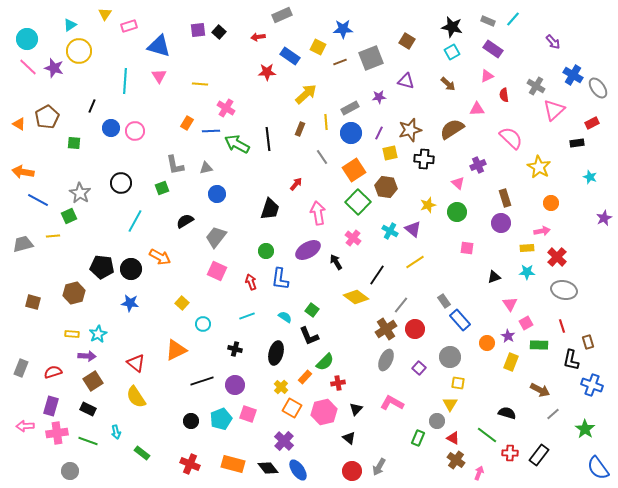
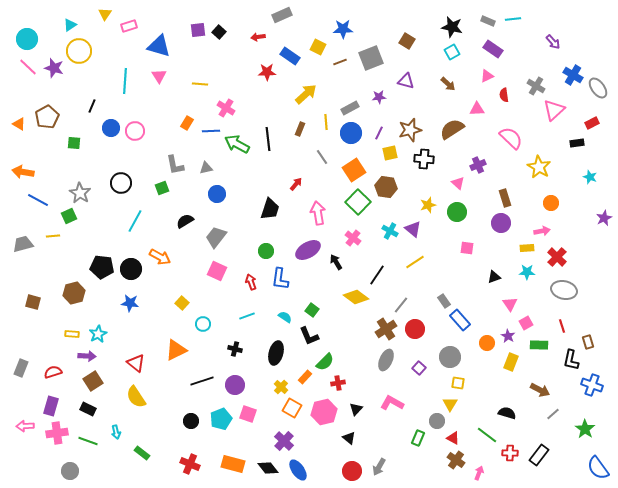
cyan line at (513, 19): rotated 42 degrees clockwise
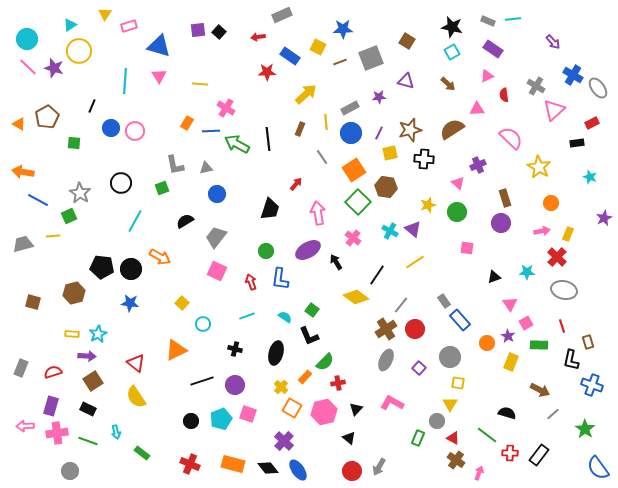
yellow rectangle at (527, 248): moved 41 px right, 14 px up; rotated 64 degrees counterclockwise
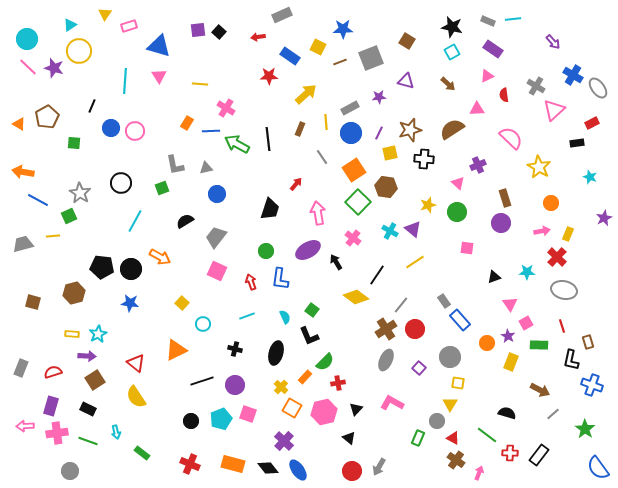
red star at (267, 72): moved 2 px right, 4 px down
cyan semicircle at (285, 317): rotated 32 degrees clockwise
brown square at (93, 381): moved 2 px right, 1 px up
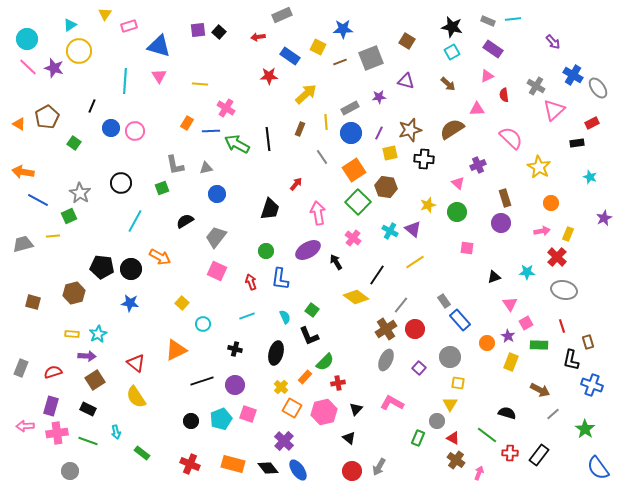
green square at (74, 143): rotated 32 degrees clockwise
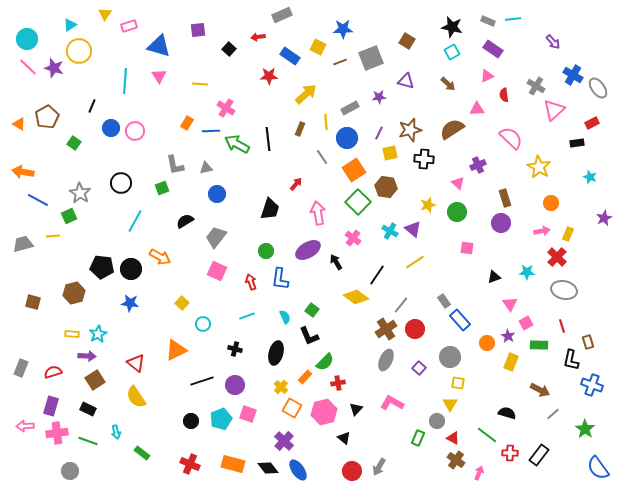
black square at (219, 32): moved 10 px right, 17 px down
blue circle at (351, 133): moved 4 px left, 5 px down
black triangle at (349, 438): moved 5 px left
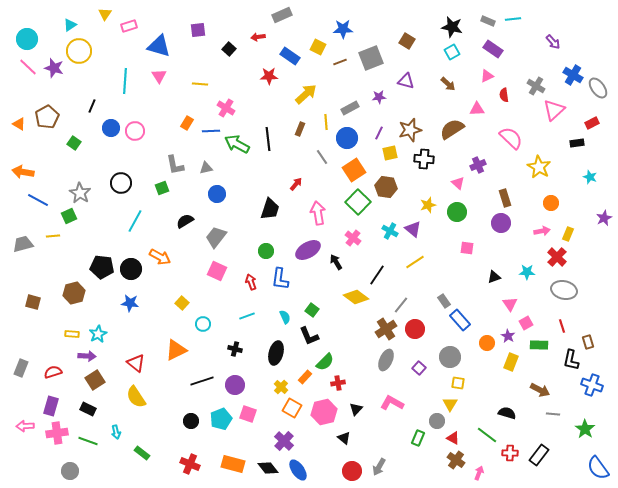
gray line at (553, 414): rotated 48 degrees clockwise
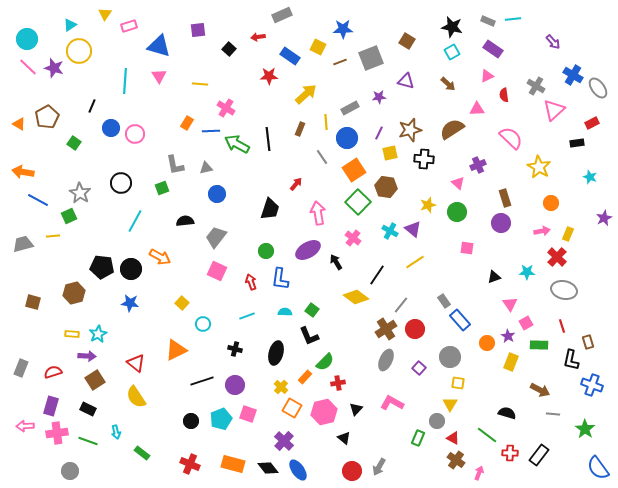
pink circle at (135, 131): moved 3 px down
black semicircle at (185, 221): rotated 24 degrees clockwise
cyan semicircle at (285, 317): moved 5 px up; rotated 64 degrees counterclockwise
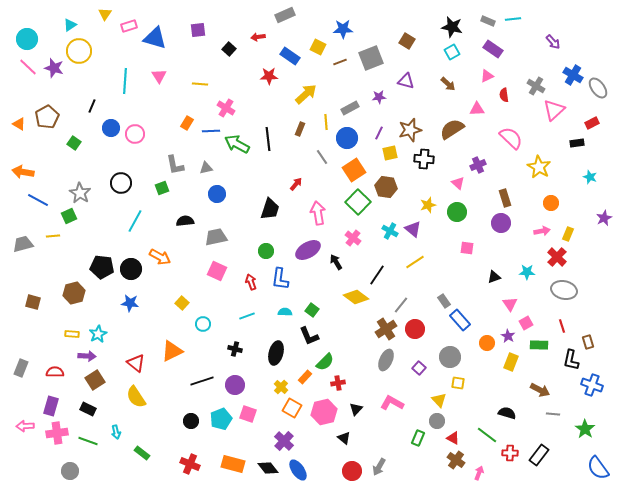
gray rectangle at (282, 15): moved 3 px right
blue triangle at (159, 46): moved 4 px left, 8 px up
gray trapezoid at (216, 237): rotated 40 degrees clockwise
orange triangle at (176, 350): moved 4 px left, 1 px down
red semicircle at (53, 372): moved 2 px right; rotated 18 degrees clockwise
yellow triangle at (450, 404): moved 11 px left, 4 px up; rotated 14 degrees counterclockwise
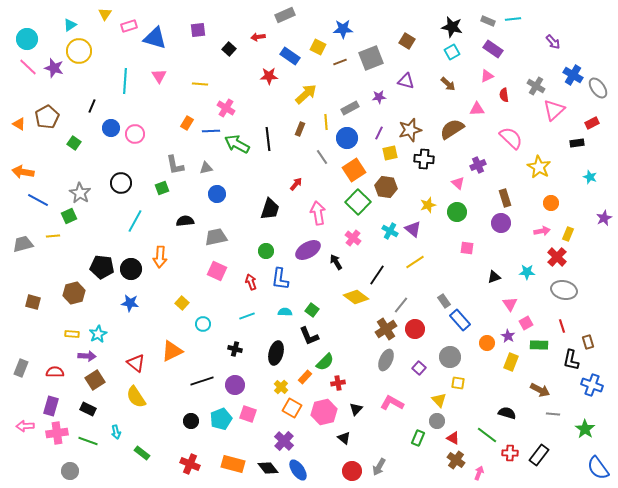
orange arrow at (160, 257): rotated 65 degrees clockwise
